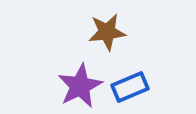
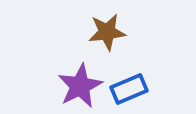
blue rectangle: moved 1 px left, 2 px down
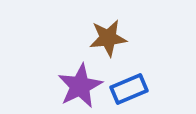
brown star: moved 1 px right, 6 px down
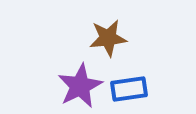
blue rectangle: rotated 15 degrees clockwise
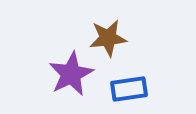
purple star: moved 9 px left, 12 px up
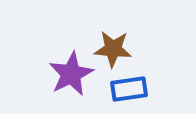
brown star: moved 5 px right, 11 px down; rotated 12 degrees clockwise
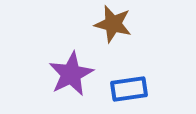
brown star: moved 25 px up; rotated 9 degrees clockwise
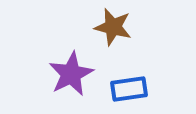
brown star: moved 3 px down
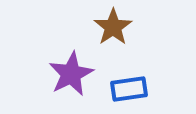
brown star: rotated 24 degrees clockwise
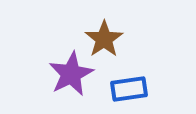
brown star: moved 9 px left, 12 px down
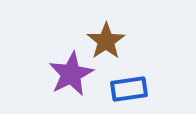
brown star: moved 2 px right, 2 px down
